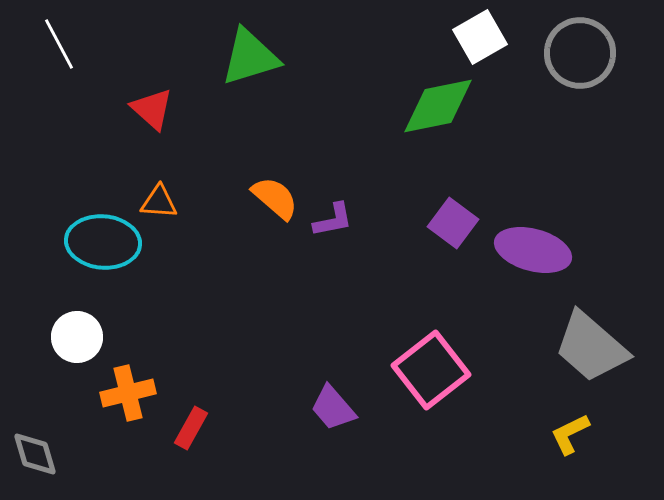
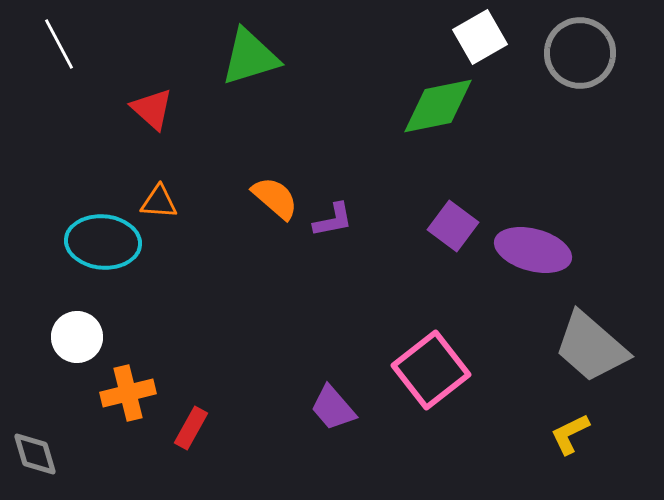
purple square: moved 3 px down
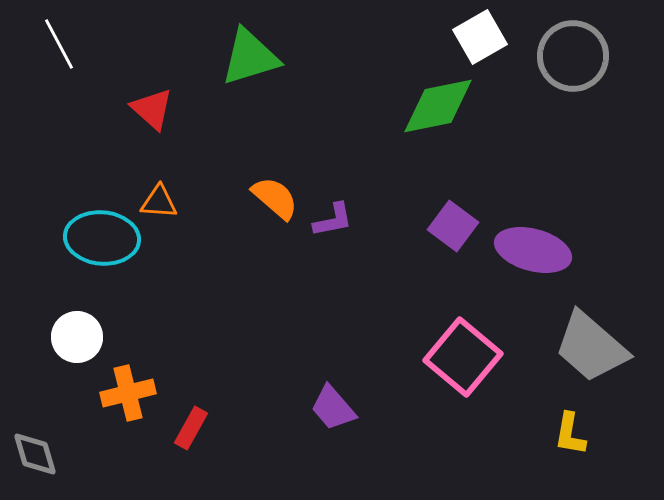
gray circle: moved 7 px left, 3 px down
cyan ellipse: moved 1 px left, 4 px up
pink square: moved 32 px right, 13 px up; rotated 12 degrees counterclockwise
yellow L-shape: rotated 54 degrees counterclockwise
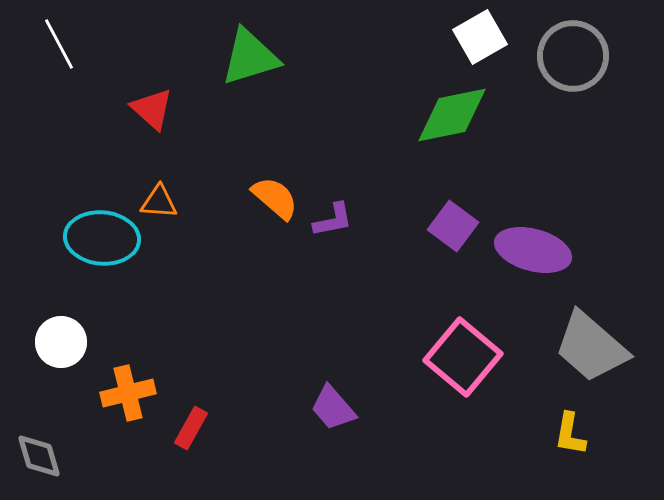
green diamond: moved 14 px right, 9 px down
white circle: moved 16 px left, 5 px down
gray diamond: moved 4 px right, 2 px down
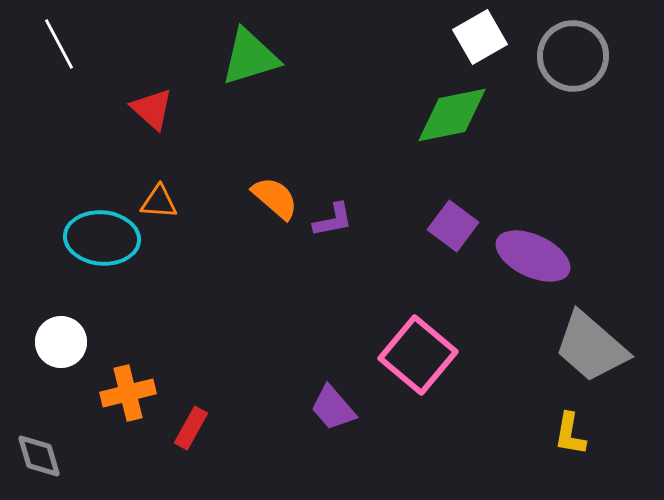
purple ellipse: moved 6 px down; rotated 10 degrees clockwise
pink square: moved 45 px left, 2 px up
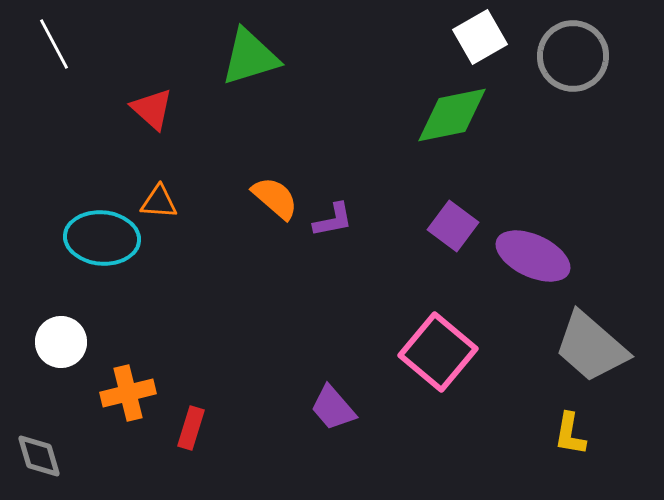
white line: moved 5 px left
pink square: moved 20 px right, 3 px up
red rectangle: rotated 12 degrees counterclockwise
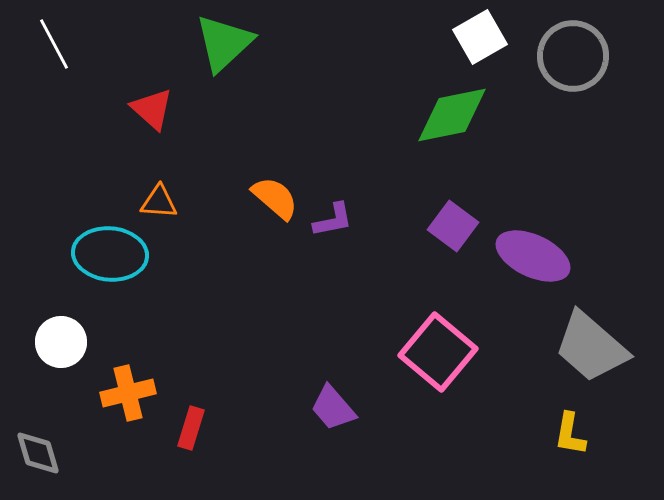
green triangle: moved 26 px left, 14 px up; rotated 26 degrees counterclockwise
cyan ellipse: moved 8 px right, 16 px down
gray diamond: moved 1 px left, 3 px up
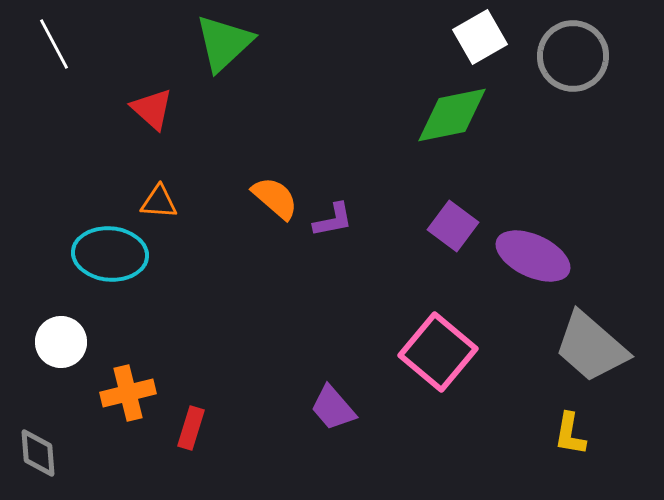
gray diamond: rotated 12 degrees clockwise
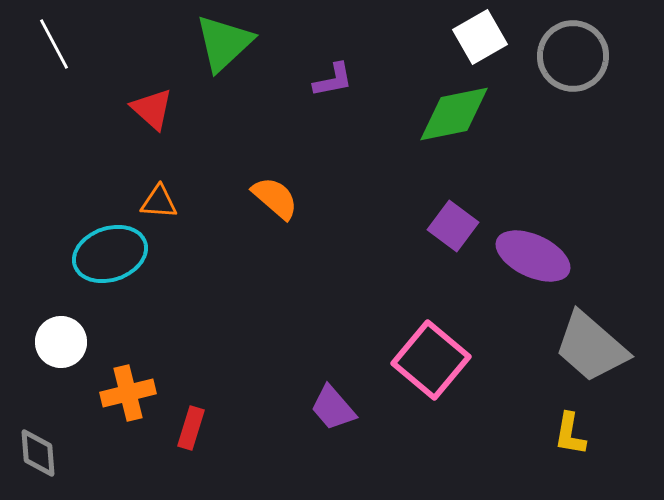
green diamond: moved 2 px right, 1 px up
purple L-shape: moved 140 px up
cyan ellipse: rotated 24 degrees counterclockwise
pink square: moved 7 px left, 8 px down
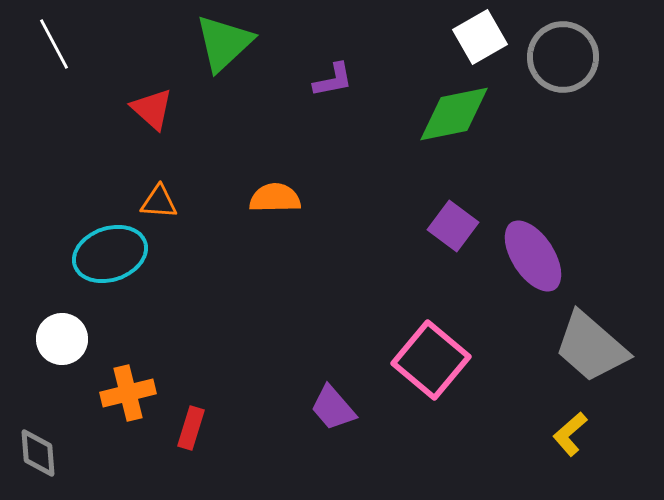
gray circle: moved 10 px left, 1 px down
orange semicircle: rotated 42 degrees counterclockwise
purple ellipse: rotated 32 degrees clockwise
white circle: moved 1 px right, 3 px up
yellow L-shape: rotated 39 degrees clockwise
